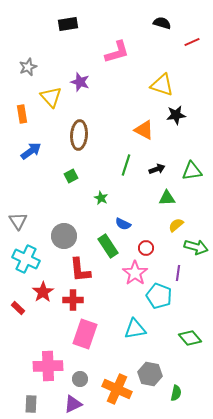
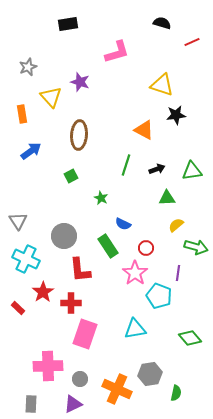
red cross at (73, 300): moved 2 px left, 3 px down
gray hexagon at (150, 374): rotated 20 degrees counterclockwise
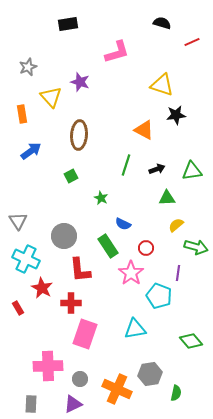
pink star at (135, 273): moved 4 px left
red star at (43, 292): moved 1 px left, 4 px up; rotated 10 degrees counterclockwise
red rectangle at (18, 308): rotated 16 degrees clockwise
green diamond at (190, 338): moved 1 px right, 3 px down
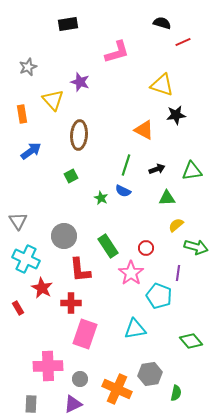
red line at (192, 42): moved 9 px left
yellow triangle at (51, 97): moved 2 px right, 3 px down
blue semicircle at (123, 224): moved 33 px up
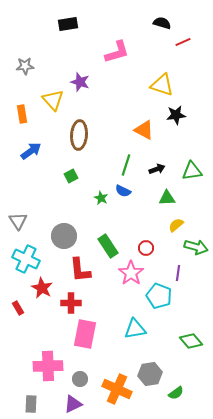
gray star at (28, 67): moved 3 px left, 1 px up; rotated 18 degrees clockwise
pink rectangle at (85, 334): rotated 8 degrees counterclockwise
green semicircle at (176, 393): rotated 42 degrees clockwise
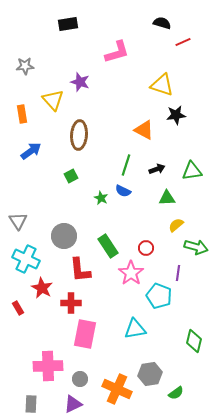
green diamond at (191, 341): moved 3 px right; rotated 55 degrees clockwise
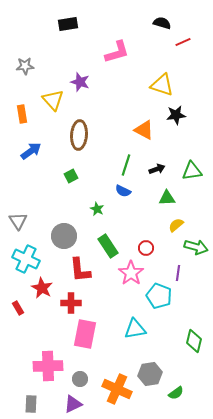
green star at (101, 198): moved 4 px left, 11 px down
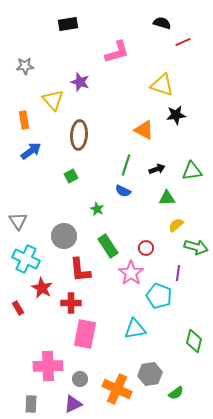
orange rectangle at (22, 114): moved 2 px right, 6 px down
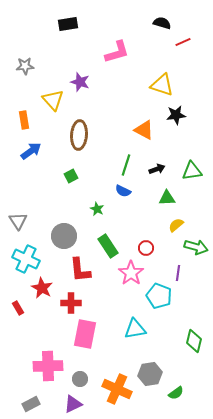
gray rectangle at (31, 404): rotated 60 degrees clockwise
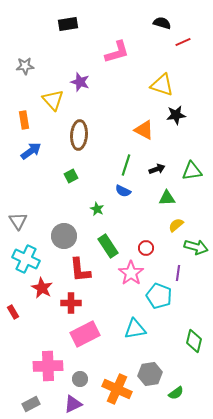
red rectangle at (18, 308): moved 5 px left, 4 px down
pink rectangle at (85, 334): rotated 52 degrees clockwise
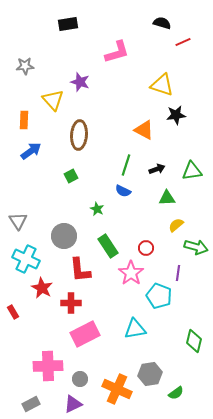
orange rectangle at (24, 120): rotated 12 degrees clockwise
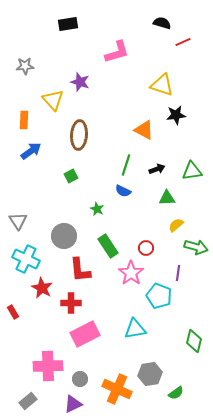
gray rectangle at (31, 404): moved 3 px left, 3 px up; rotated 12 degrees counterclockwise
